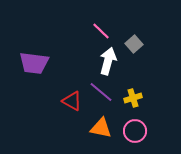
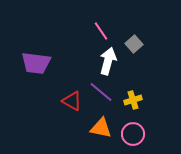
pink line: rotated 12 degrees clockwise
purple trapezoid: moved 2 px right
yellow cross: moved 2 px down
pink circle: moved 2 px left, 3 px down
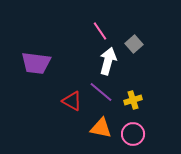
pink line: moved 1 px left
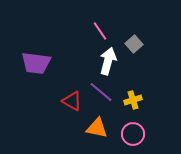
orange triangle: moved 4 px left
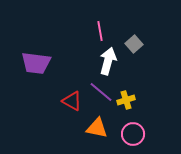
pink line: rotated 24 degrees clockwise
yellow cross: moved 7 px left
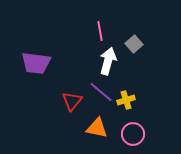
red triangle: rotated 40 degrees clockwise
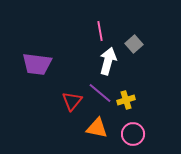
purple trapezoid: moved 1 px right, 1 px down
purple line: moved 1 px left, 1 px down
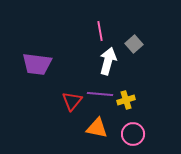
purple line: moved 1 px down; rotated 35 degrees counterclockwise
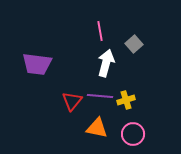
white arrow: moved 2 px left, 2 px down
purple line: moved 2 px down
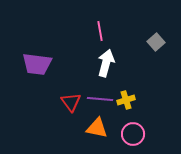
gray square: moved 22 px right, 2 px up
purple line: moved 3 px down
red triangle: moved 1 px left, 1 px down; rotated 15 degrees counterclockwise
